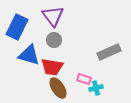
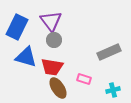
purple triangle: moved 2 px left, 5 px down
blue triangle: moved 3 px left, 2 px down
cyan cross: moved 17 px right, 2 px down
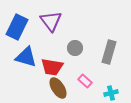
gray circle: moved 21 px right, 8 px down
gray rectangle: rotated 50 degrees counterclockwise
pink rectangle: moved 1 px right, 2 px down; rotated 24 degrees clockwise
cyan cross: moved 2 px left, 3 px down
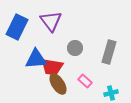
blue triangle: moved 10 px right, 2 px down; rotated 20 degrees counterclockwise
brown ellipse: moved 4 px up
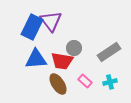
blue rectangle: moved 15 px right
gray circle: moved 1 px left
gray rectangle: rotated 40 degrees clockwise
red trapezoid: moved 10 px right, 6 px up
cyan cross: moved 1 px left, 11 px up
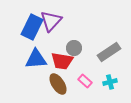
purple triangle: rotated 20 degrees clockwise
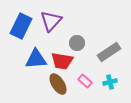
blue rectangle: moved 11 px left, 1 px up
gray circle: moved 3 px right, 5 px up
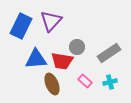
gray circle: moved 4 px down
gray rectangle: moved 1 px down
brown ellipse: moved 6 px left; rotated 10 degrees clockwise
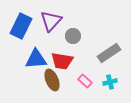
gray circle: moved 4 px left, 11 px up
brown ellipse: moved 4 px up
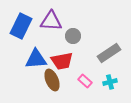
purple triangle: rotated 50 degrees clockwise
red trapezoid: rotated 20 degrees counterclockwise
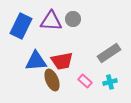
gray circle: moved 17 px up
blue triangle: moved 2 px down
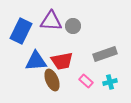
gray circle: moved 7 px down
blue rectangle: moved 5 px down
gray rectangle: moved 4 px left, 1 px down; rotated 15 degrees clockwise
pink rectangle: moved 1 px right
